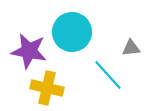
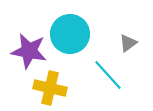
cyan circle: moved 2 px left, 2 px down
gray triangle: moved 3 px left, 5 px up; rotated 30 degrees counterclockwise
yellow cross: moved 3 px right
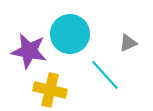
gray triangle: rotated 12 degrees clockwise
cyan line: moved 3 px left
yellow cross: moved 2 px down
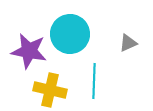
cyan line: moved 11 px left, 6 px down; rotated 44 degrees clockwise
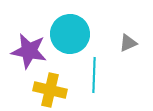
cyan line: moved 6 px up
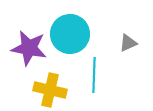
purple star: moved 3 px up
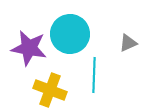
yellow cross: rotated 8 degrees clockwise
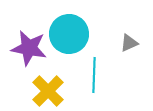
cyan circle: moved 1 px left
gray triangle: moved 1 px right
yellow cross: moved 2 px left, 1 px down; rotated 24 degrees clockwise
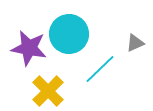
gray triangle: moved 6 px right
cyan line: moved 6 px right, 6 px up; rotated 44 degrees clockwise
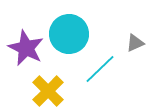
purple star: moved 3 px left; rotated 15 degrees clockwise
